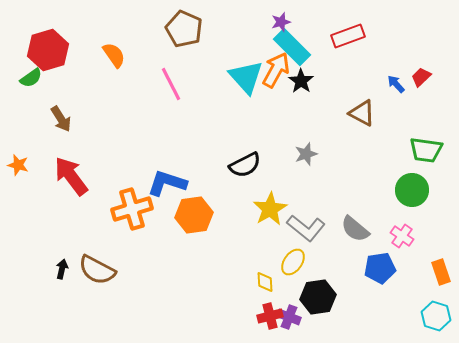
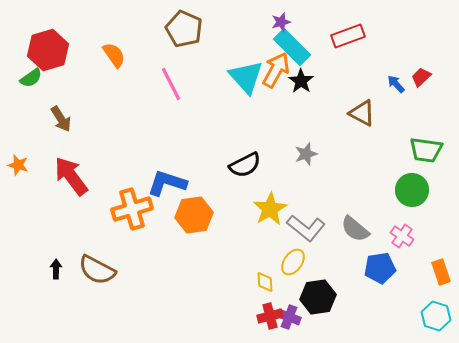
black arrow: moved 6 px left; rotated 12 degrees counterclockwise
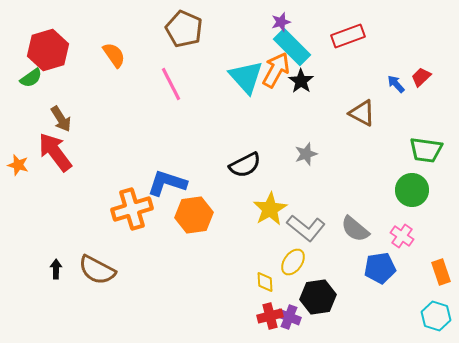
red arrow: moved 16 px left, 24 px up
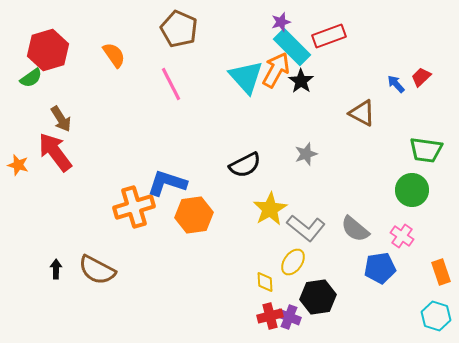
brown pentagon: moved 5 px left
red rectangle: moved 19 px left
orange cross: moved 2 px right, 2 px up
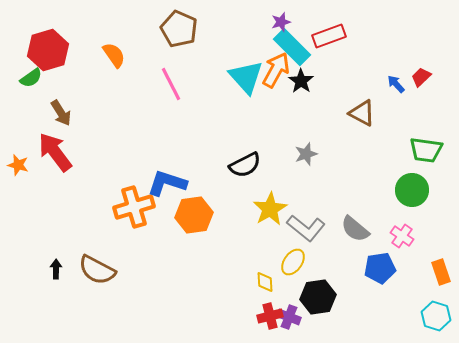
brown arrow: moved 6 px up
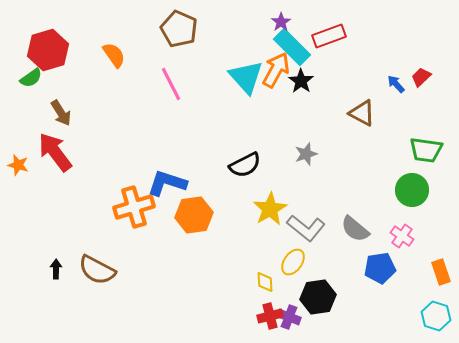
purple star: rotated 18 degrees counterclockwise
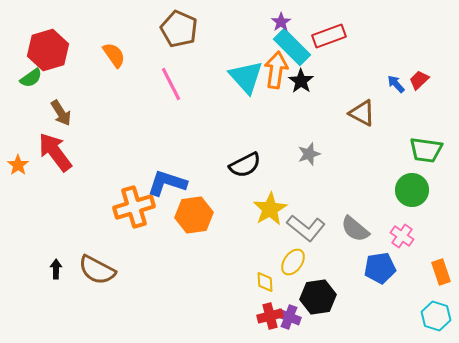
orange arrow: rotated 21 degrees counterclockwise
red trapezoid: moved 2 px left, 3 px down
gray star: moved 3 px right
orange star: rotated 20 degrees clockwise
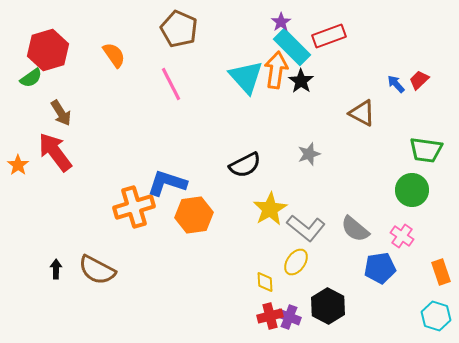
yellow ellipse: moved 3 px right
black hexagon: moved 10 px right, 9 px down; rotated 24 degrees counterclockwise
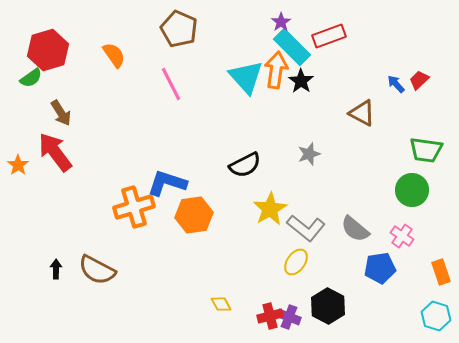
yellow diamond: moved 44 px left, 22 px down; rotated 25 degrees counterclockwise
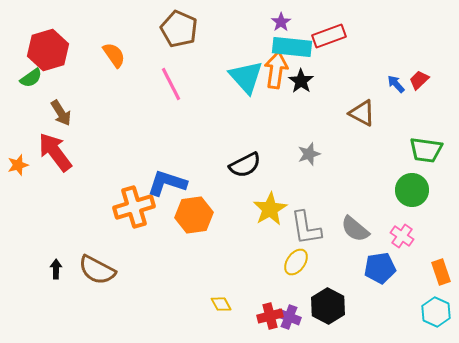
cyan rectangle: rotated 39 degrees counterclockwise
orange star: rotated 20 degrees clockwise
gray L-shape: rotated 42 degrees clockwise
cyan hexagon: moved 4 px up; rotated 8 degrees clockwise
